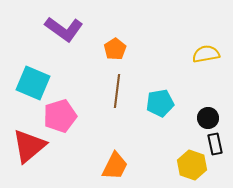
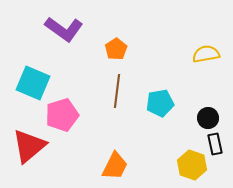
orange pentagon: moved 1 px right
pink pentagon: moved 2 px right, 1 px up
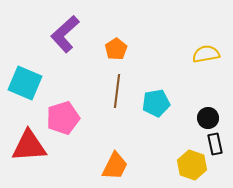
purple L-shape: moved 1 px right, 5 px down; rotated 102 degrees clockwise
cyan square: moved 8 px left
cyan pentagon: moved 4 px left
pink pentagon: moved 1 px right, 3 px down
red triangle: rotated 36 degrees clockwise
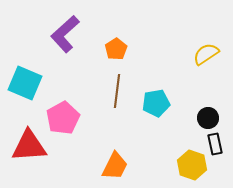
yellow semicircle: rotated 24 degrees counterclockwise
pink pentagon: rotated 12 degrees counterclockwise
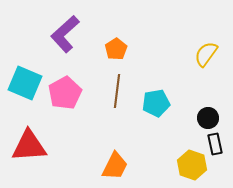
yellow semicircle: rotated 20 degrees counterclockwise
pink pentagon: moved 2 px right, 25 px up
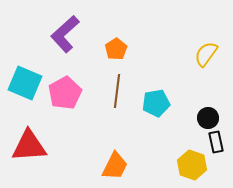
black rectangle: moved 1 px right, 2 px up
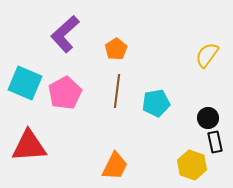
yellow semicircle: moved 1 px right, 1 px down
black rectangle: moved 1 px left
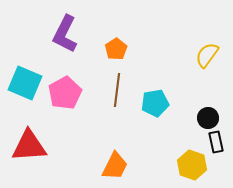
purple L-shape: rotated 21 degrees counterclockwise
brown line: moved 1 px up
cyan pentagon: moved 1 px left
black rectangle: moved 1 px right
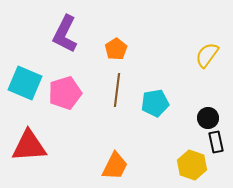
pink pentagon: rotated 12 degrees clockwise
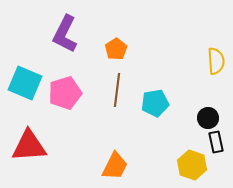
yellow semicircle: moved 9 px right, 6 px down; rotated 140 degrees clockwise
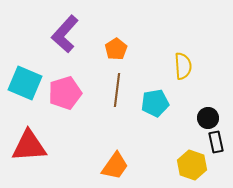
purple L-shape: rotated 15 degrees clockwise
yellow semicircle: moved 33 px left, 5 px down
orange trapezoid: rotated 8 degrees clockwise
